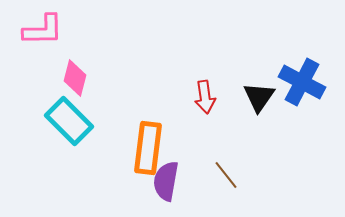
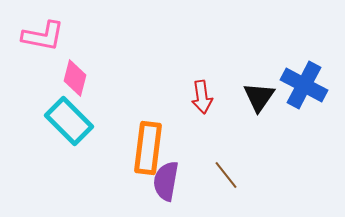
pink L-shape: moved 6 px down; rotated 12 degrees clockwise
blue cross: moved 2 px right, 3 px down
red arrow: moved 3 px left
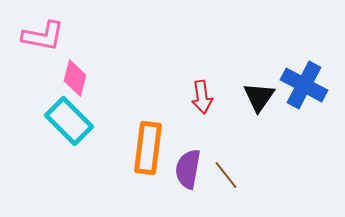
purple semicircle: moved 22 px right, 12 px up
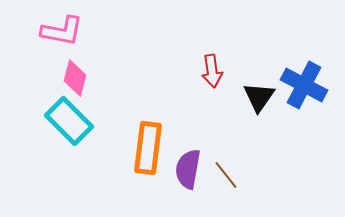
pink L-shape: moved 19 px right, 5 px up
red arrow: moved 10 px right, 26 px up
